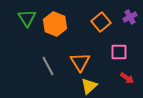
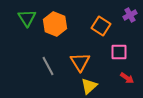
purple cross: moved 2 px up
orange square: moved 4 px down; rotated 18 degrees counterclockwise
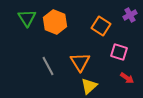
orange hexagon: moved 2 px up
pink square: rotated 18 degrees clockwise
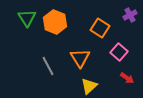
orange square: moved 1 px left, 2 px down
pink square: rotated 24 degrees clockwise
orange triangle: moved 4 px up
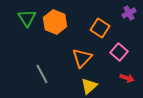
purple cross: moved 1 px left, 2 px up
orange triangle: moved 2 px right; rotated 15 degrees clockwise
gray line: moved 6 px left, 8 px down
red arrow: rotated 16 degrees counterclockwise
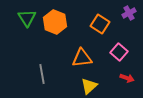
orange square: moved 4 px up
orange triangle: rotated 40 degrees clockwise
gray line: rotated 18 degrees clockwise
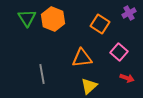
orange hexagon: moved 2 px left, 3 px up
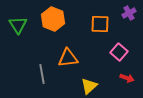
green triangle: moved 9 px left, 7 px down
orange square: rotated 30 degrees counterclockwise
orange triangle: moved 14 px left
